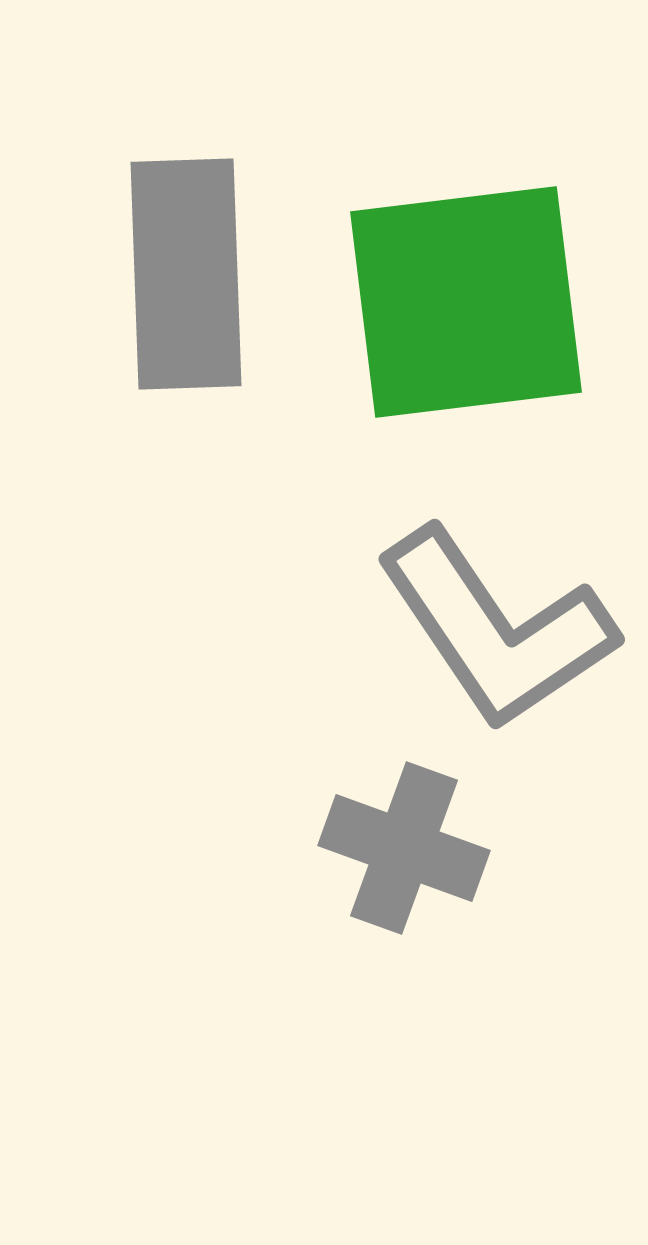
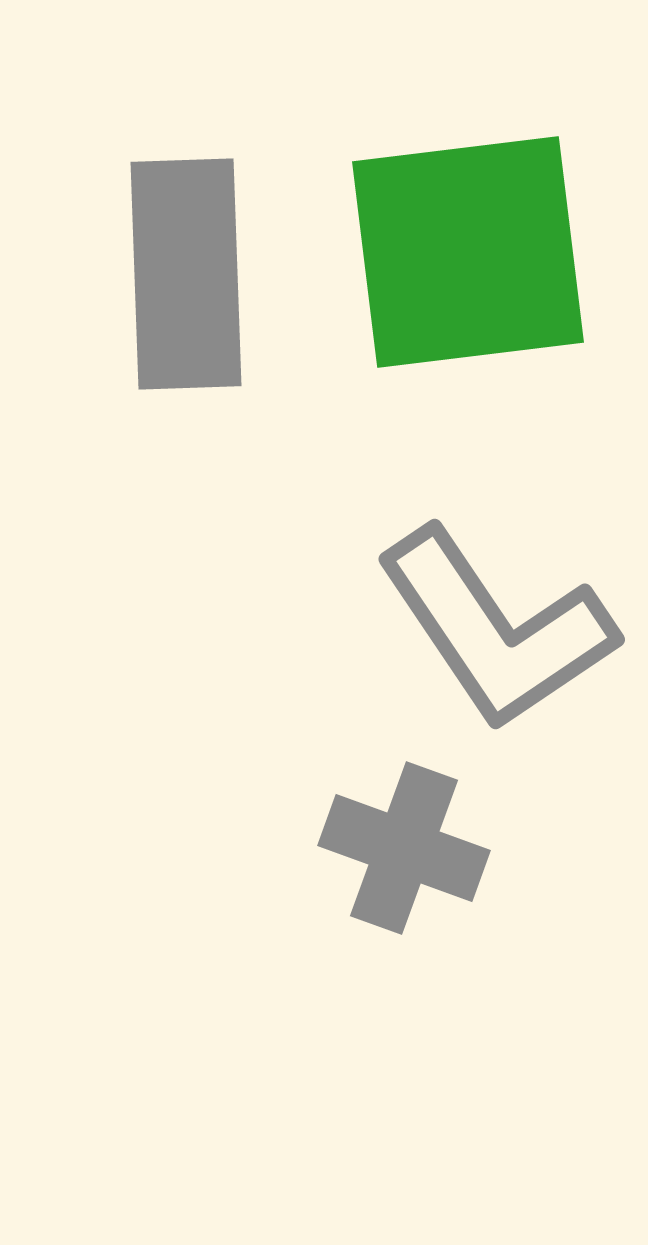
green square: moved 2 px right, 50 px up
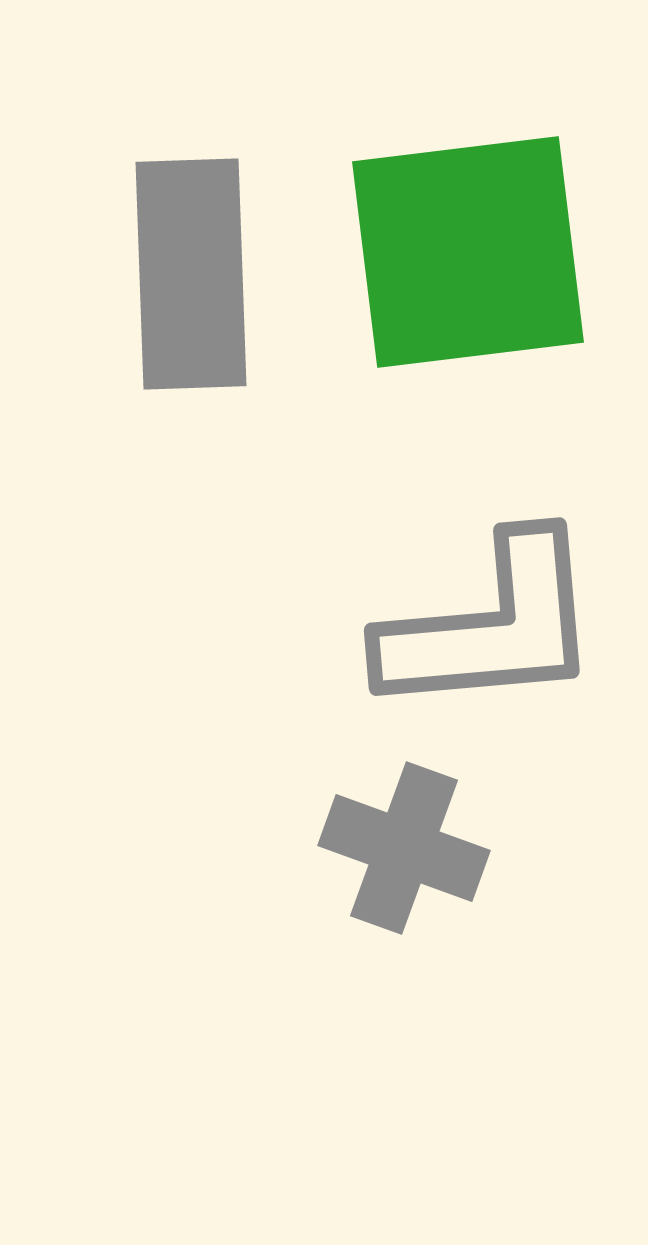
gray rectangle: moved 5 px right
gray L-shape: moved 5 px left, 3 px up; rotated 61 degrees counterclockwise
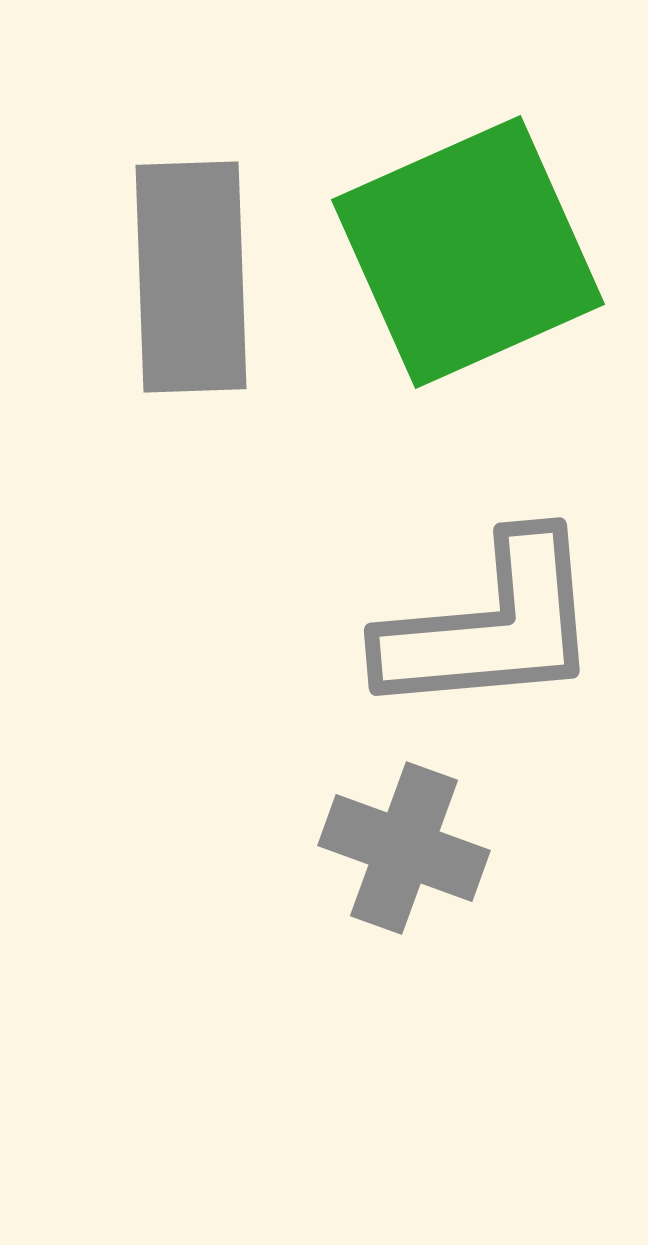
green square: rotated 17 degrees counterclockwise
gray rectangle: moved 3 px down
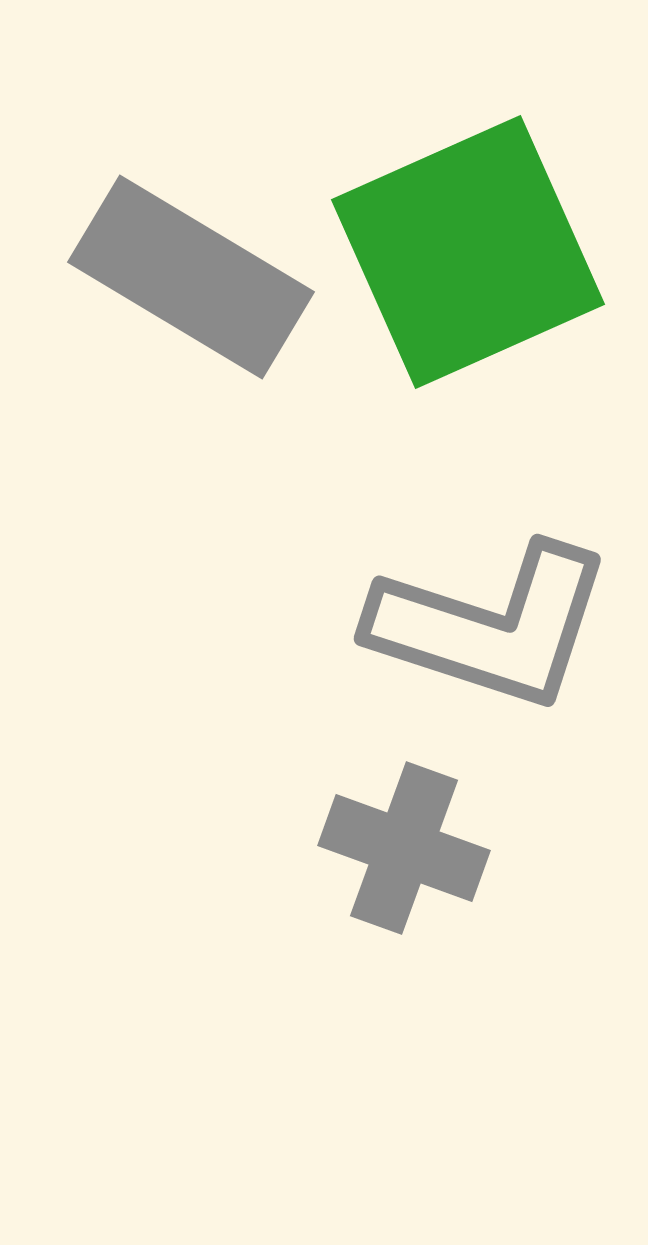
gray rectangle: rotated 57 degrees counterclockwise
gray L-shape: rotated 23 degrees clockwise
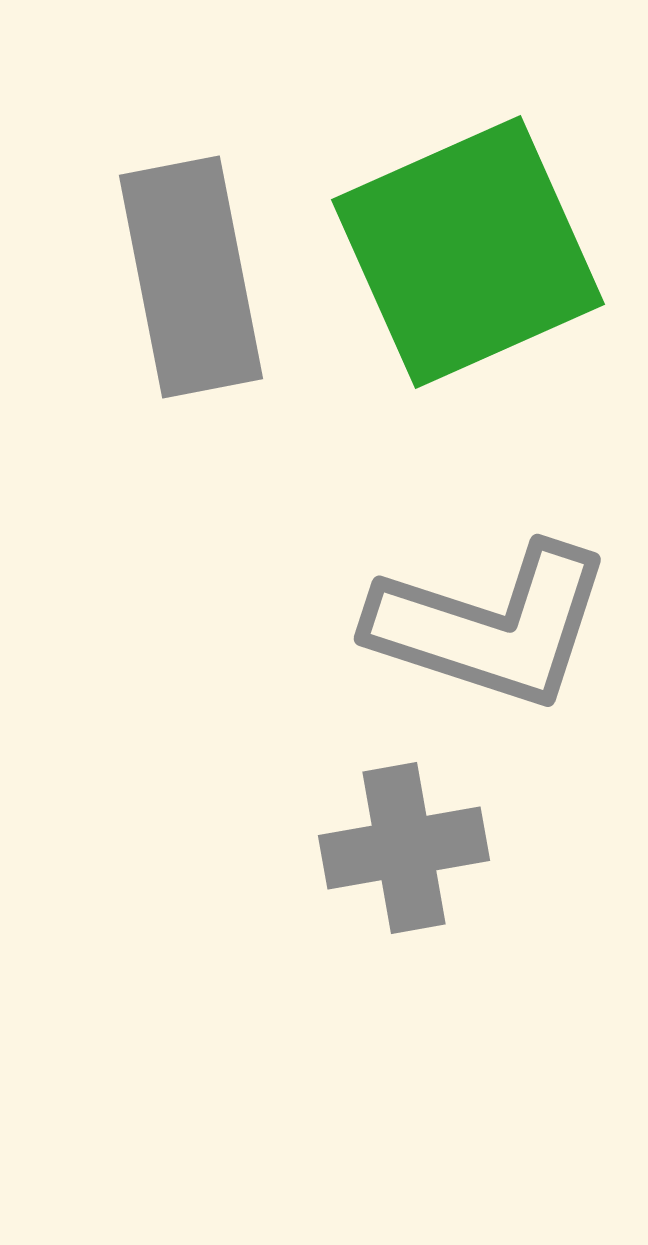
gray rectangle: rotated 48 degrees clockwise
gray cross: rotated 30 degrees counterclockwise
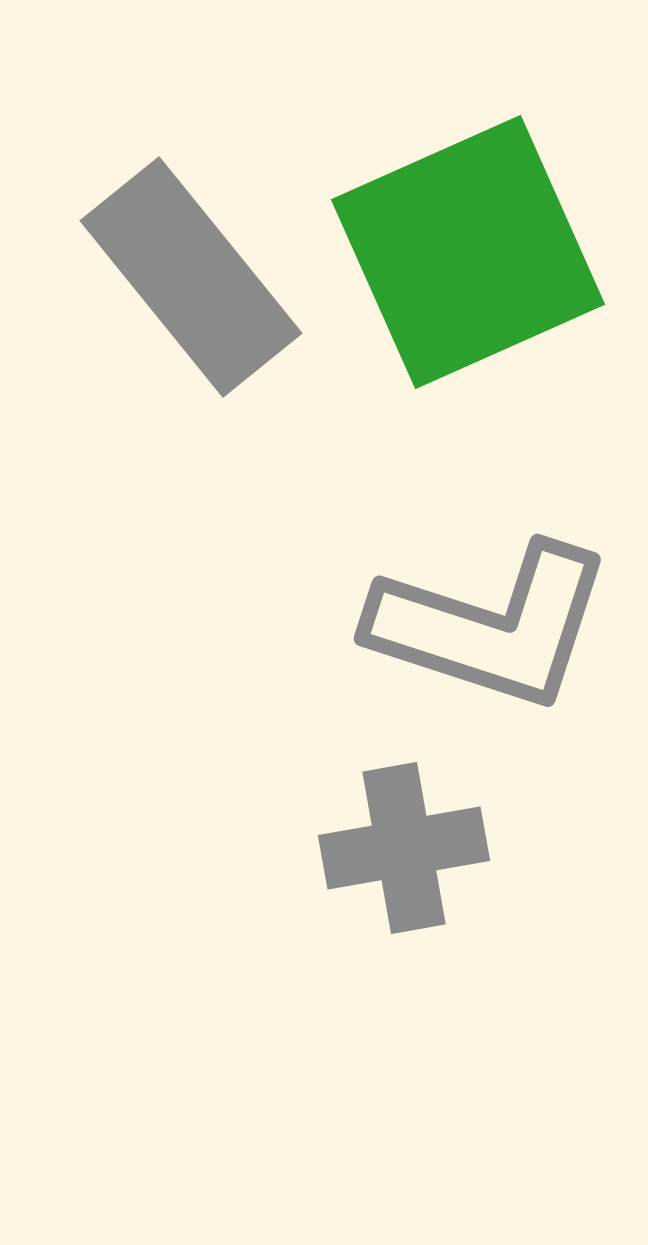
gray rectangle: rotated 28 degrees counterclockwise
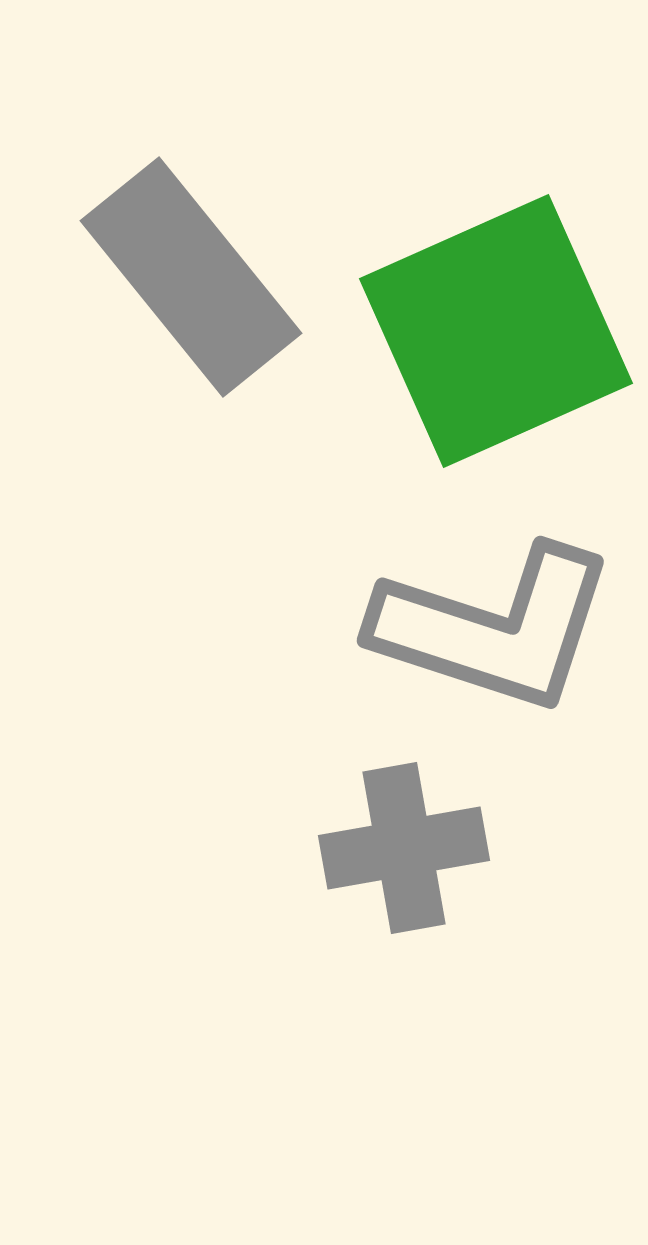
green square: moved 28 px right, 79 px down
gray L-shape: moved 3 px right, 2 px down
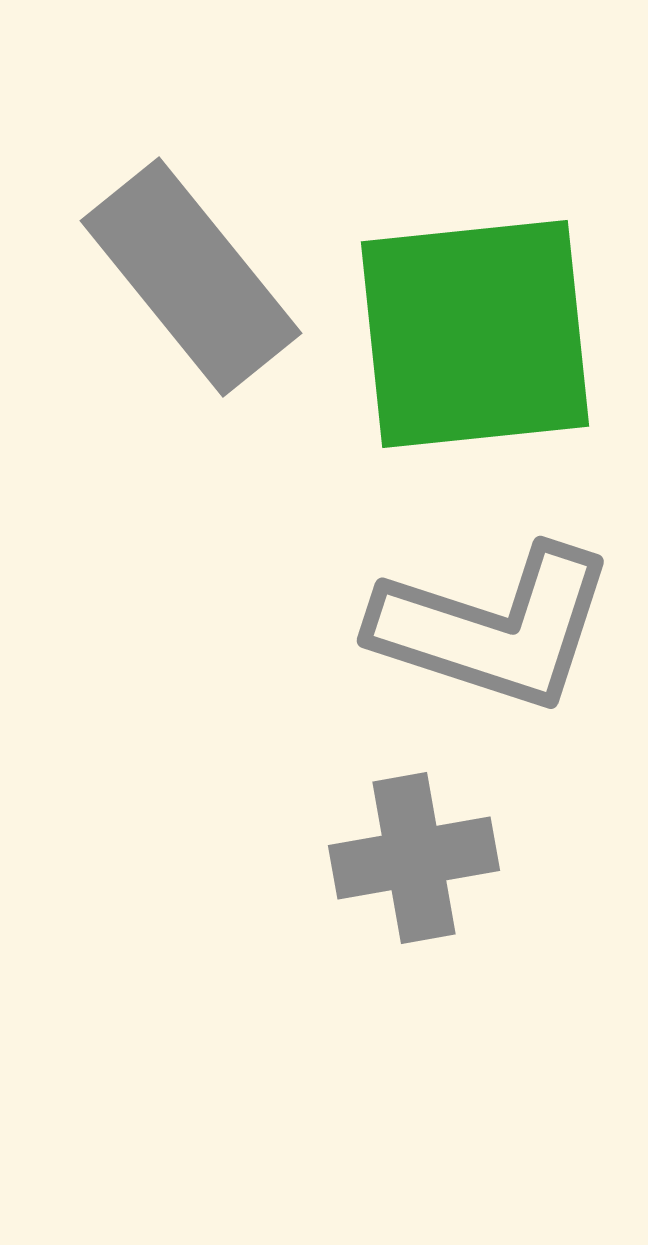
green square: moved 21 px left, 3 px down; rotated 18 degrees clockwise
gray cross: moved 10 px right, 10 px down
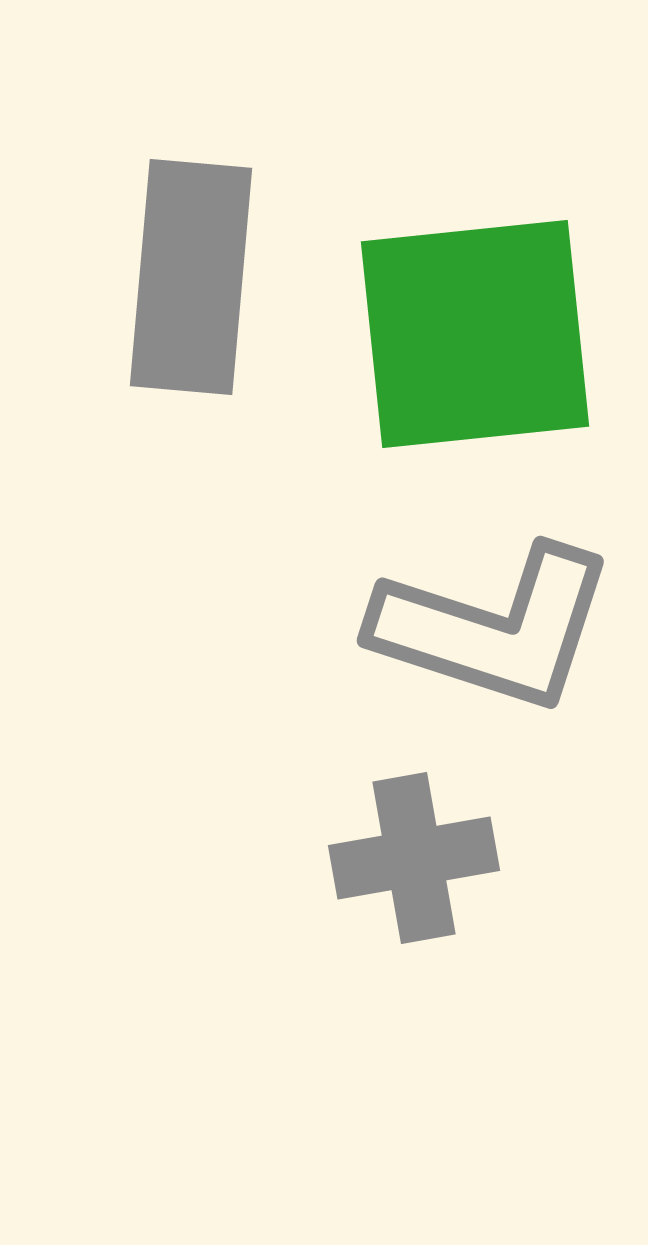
gray rectangle: rotated 44 degrees clockwise
